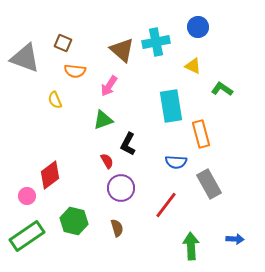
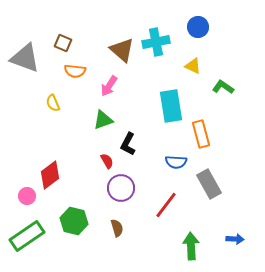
green L-shape: moved 1 px right, 2 px up
yellow semicircle: moved 2 px left, 3 px down
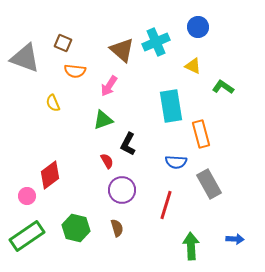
cyan cross: rotated 12 degrees counterclockwise
purple circle: moved 1 px right, 2 px down
red line: rotated 20 degrees counterclockwise
green hexagon: moved 2 px right, 7 px down
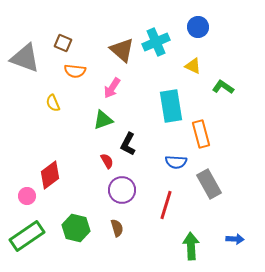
pink arrow: moved 3 px right, 2 px down
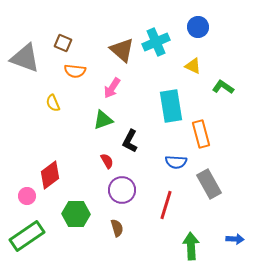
black L-shape: moved 2 px right, 3 px up
green hexagon: moved 14 px up; rotated 12 degrees counterclockwise
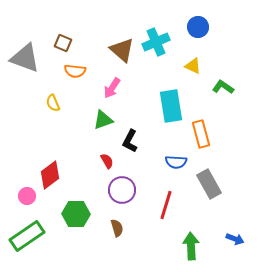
blue arrow: rotated 18 degrees clockwise
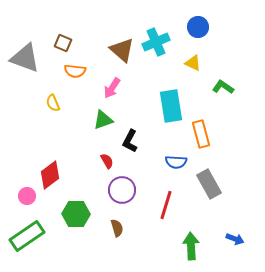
yellow triangle: moved 3 px up
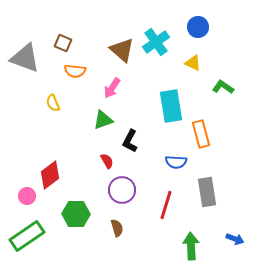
cyan cross: rotated 12 degrees counterclockwise
gray rectangle: moved 2 px left, 8 px down; rotated 20 degrees clockwise
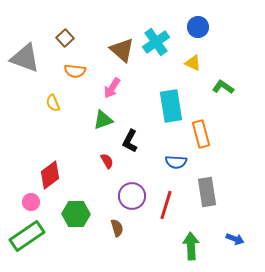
brown square: moved 2 px right, 5 px up; rotated 24 degrees clockwise
purple circle: moved 10 px right, 6 px down
pink circle: moved 4 px right, 6 px down
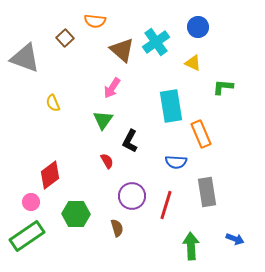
orange semicircle: moved 20 px right, 50 px up
green L-shape: rotated 30 degrees counterclockwise
green triangle: rotated 35 degrees counterclockwise
orange rectangle: rotated 8 degrees counterclockwise
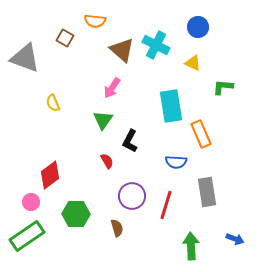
brown square: rotated 18 degrees counterclockwise
cyan cross: moved 3 px down; rotated 28 degrees counterclockwise
